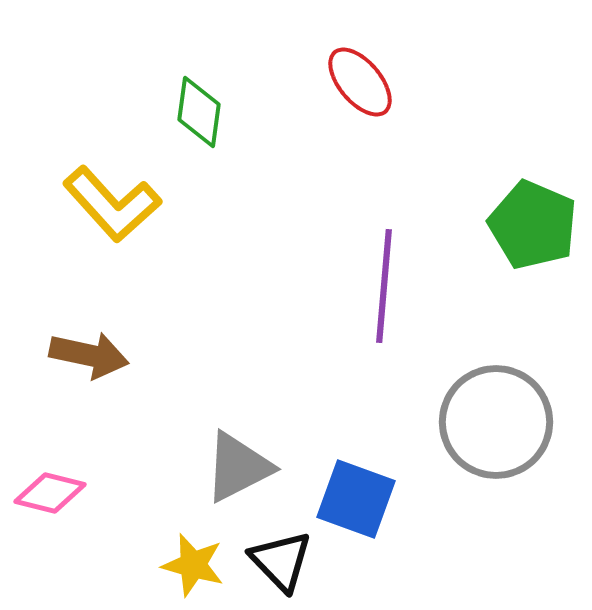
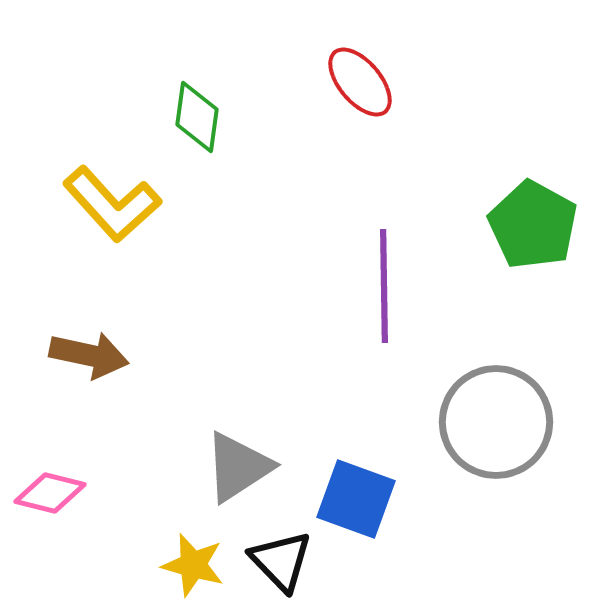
green diamond: moved 2 px left, 5 px down
green pentagon: rotated 6 degrees clockwise
purple line: rotated 6 degrees counterclockwise
gray triangle: rotated 6 degrees counterclockwise
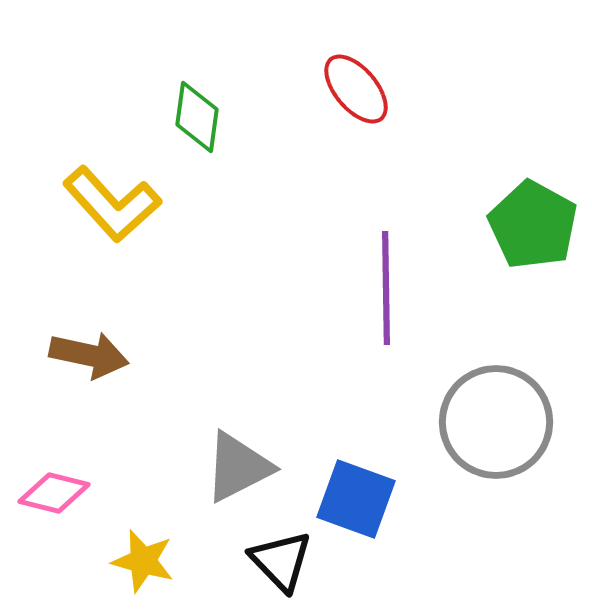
red ellipse: moved 4 px left, 7 px down
purple line: moved 2 px right, 2 px down
gray triangle: rotated 6 degrees clockwise
pink diamond: moved 4 px right
yellow star: moved 50 px left, 4 px up
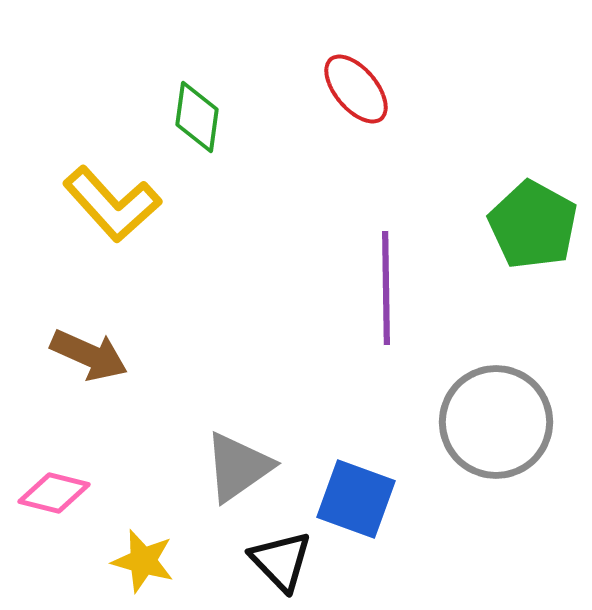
brown arrow: rotated 12 degrees clockwise
gray triangle: rotated 8 degrees counterclockwise
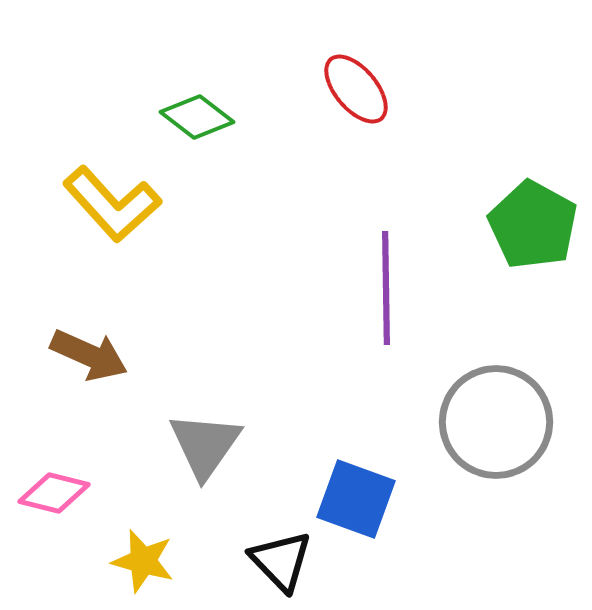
green diamond: rotated 60 degrees counterclockwise
gray triangle: moved 33 px left, 22 px up; rotated 20 degrees counterclockwise
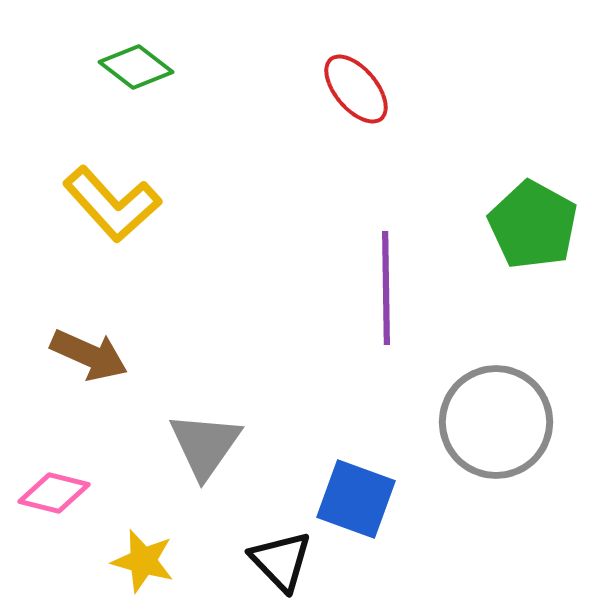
green diamond: moved 61 px left, 50 px up
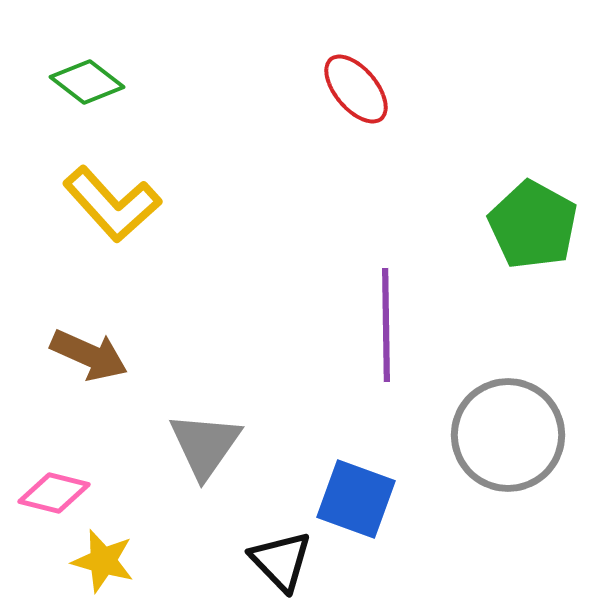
green diamond: moved 49 px left, 15 px down
purple line: moved 37 px down
gray circle: moved 12 px right, 13 px down
yellow star: moved 40 px left
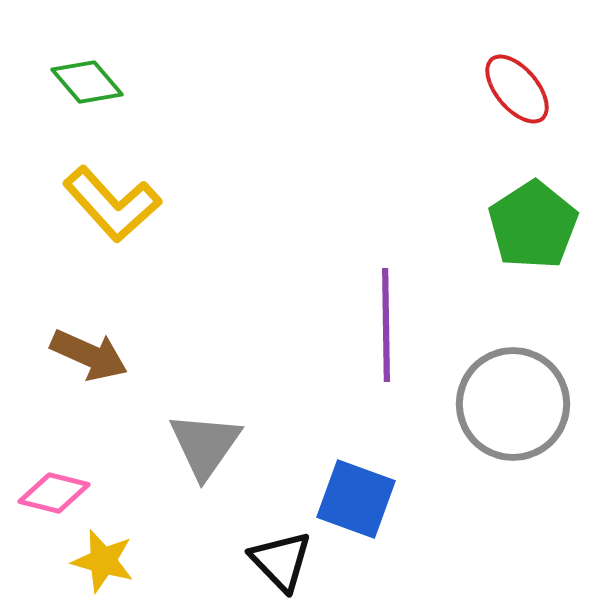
green diamond: rotated 12 degrees clockwise
red ellipse: moved 161 px right
green pentagon: rotated 10 degrees clockwise
gray circle: moved 5 px right, 31 px up
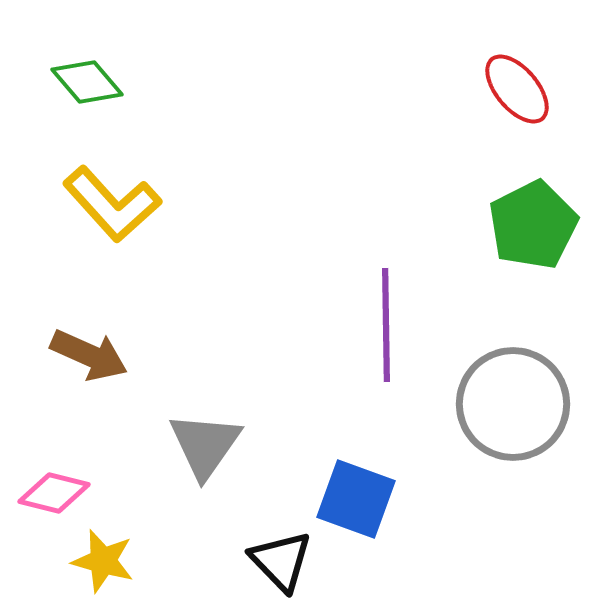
green pentagon: rotated 6 degrees clockwise
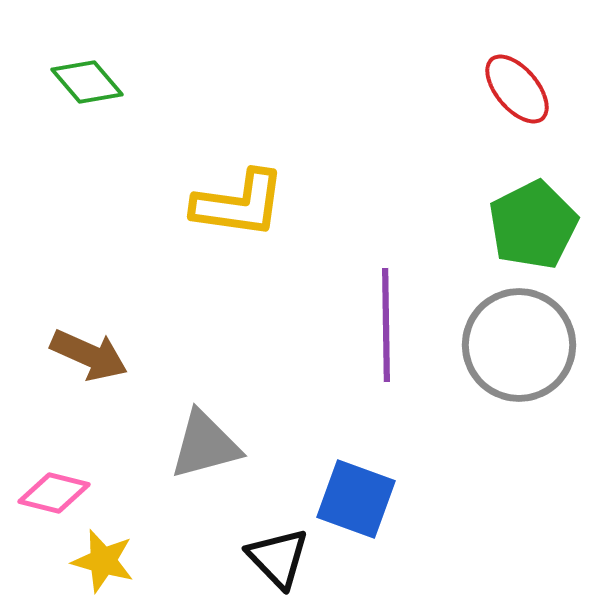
yellow L-shape: moved 127 px right; rotated 40 degrees counterclockwise
gray circle: moved 6 px right, 59 px up
gray triangle: rotated 40 degrees clockwise
black triangle: moved 3 px left, 3 px up
